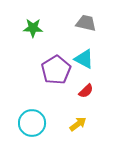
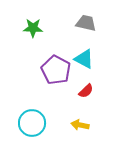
purple pentagon: rotated 12 degrees counterclockwise
yellow arrow: moved 2 px right, 1 px down; rotated 132 degrees counterclockwise
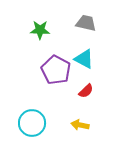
green star: moved 7 px right, 2 px down
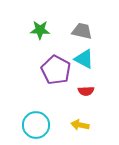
gray trapezoid: moved 4 px left, 8 px down
red semicircle: rotated 42 degrees clockwise
cyan circle: moved 4 px right, 2 px down
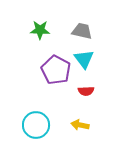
cyan triangle: rotated 25 degrees clockwise
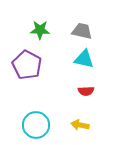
cyan triangle: rotated 40 degrees counterclockwise
purple pentagon: moved 29 px left, 5 px up
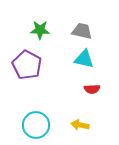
red semicircle: moved 6 px right, 2 px up
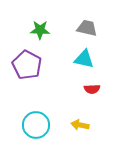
gray trapezoid: moved 5 px right, 3 px up
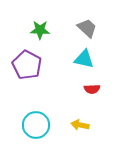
gray trapezoid: rotated 30 degrees clockwise
